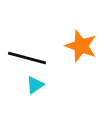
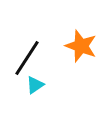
black line: rotated 72 degrees counterclockwise
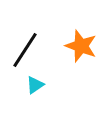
black line: moved 2 px left, 8 px up
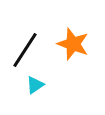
orange star: moved 8 px left, 2 px up
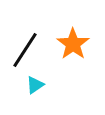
orange star: rotated 16 degrees clockwise
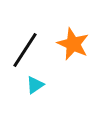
orange star: rotated 12 degrees counterclockwise
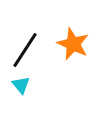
cyan triangle: moved 14 px left; rotated 36 degrees counterclockwise
